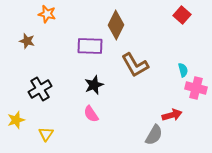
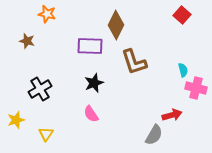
brown L-shape: moved 1 px left, 3 px up; rotated 12 degrees clockwise
black star: moved 2 px up
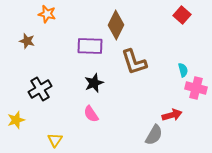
yellow triangle: moved 9 px right, 6 px down
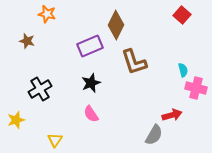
purple rectangle: rotated 25 degrees counterclockwise
black star: moved 3 px left
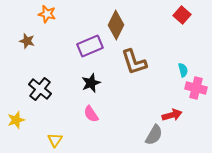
black cross: rotated 20 degrees counterclockwise
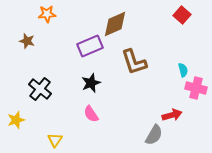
orange star: rotated 18 degrees counterclockwise
brown diamond: moved 1 px left, 1 px up; rotated 40 degrees clockwise
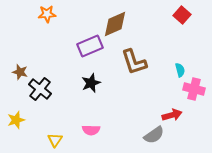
brown star: moved 7 px left, 31 px down
cyan semicircle: moved 3 px left
pink cross: moved 2 px left, 1 px down
pink semicircle: moved 16 px down; rotated 54 degrees counterclockwise
gray semicircle: rotated 25 degrees clockwise
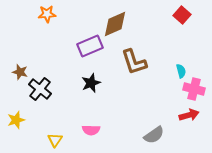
cyan semicircle: moved 1 px right, 1 px down
red arrow: moved 17 px right
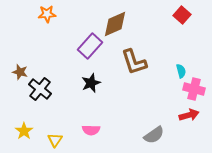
purple rectangle: rotated 25 degrees counterclockwise
yellow star: moved 8 px right, 11 px down; rotated 18 degrees counterclockwise
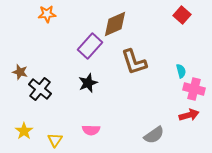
black star: moved 3 px left
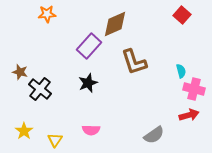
purple rectangle: moved 1 px left
